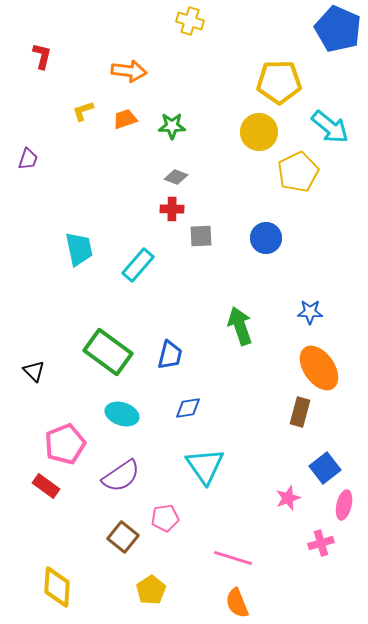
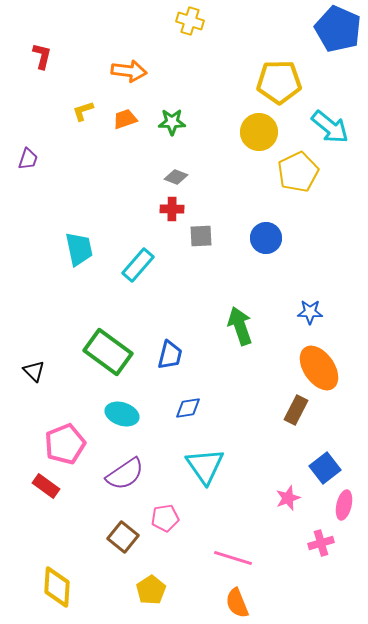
green star at (172, 126): moved 4 px up
brown rectangle at (300, 412): moved 4 px left, 2 px up; rotated 12 degrees clockwise
purple semicircle at (121, 476): moved 4 px right, 2 px up
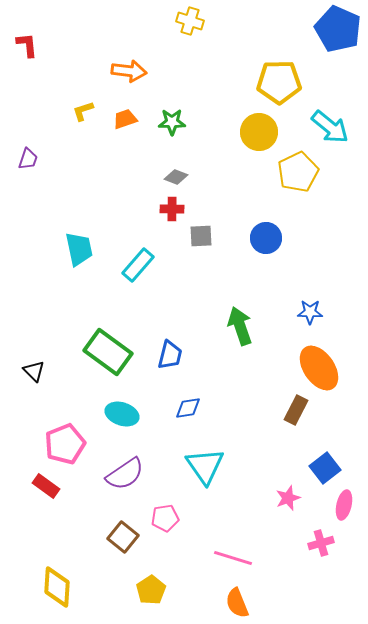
red L-shape at (42, 56): moved 15 px left, 11 px up; rotated 20 degrees counterclockwise
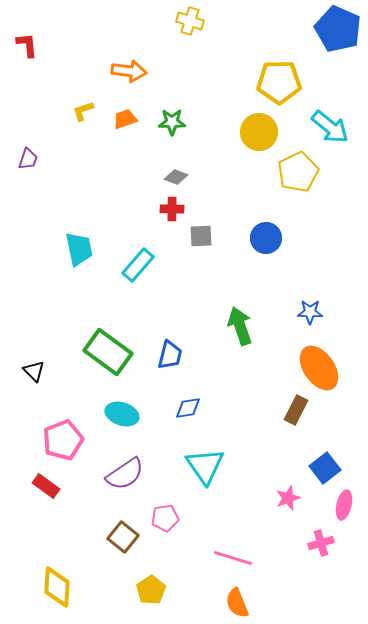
pink pentagon at (65, 444): moved 2 px left, 4 px up
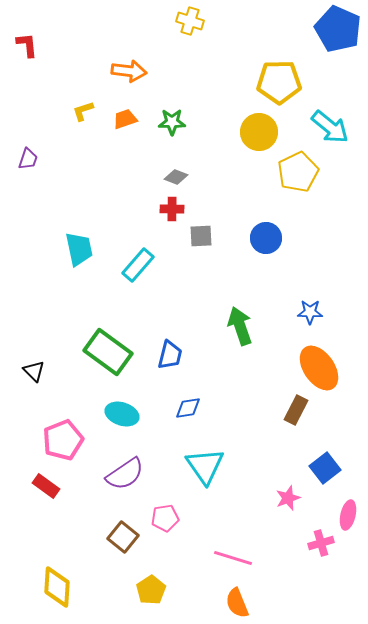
pink ellipse at (344, 505): moved 4 px right, 10 px down
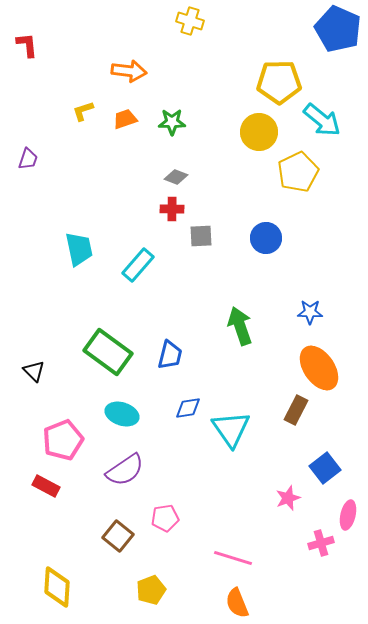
cyan arrow at (330, 127): moved 8 px left, 7 px up
cyan triangle at (205, 466): moved 26 px right, 37 px up
purple semicircle at (125, 474): moved 4 px up
red rectangle at (46, 486): rotated 8 degrees counterclockwise
brown square at (123, 537): moved 5 px left, 1 px up
yellow pentagon at (151, 590): rotated 12 degrees clockwise
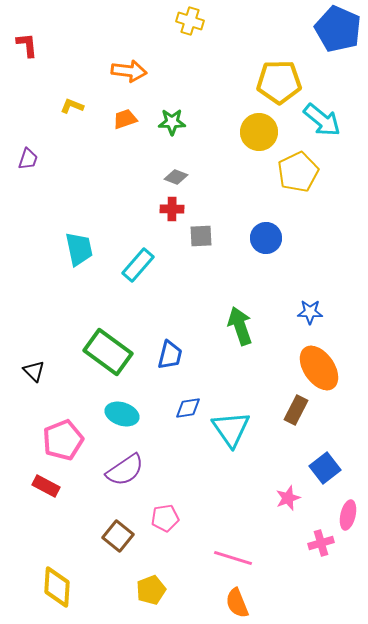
yellow L-shape at (83, 111): moved 11 px left, 5 px up; rotated 40 degrees clockwise
